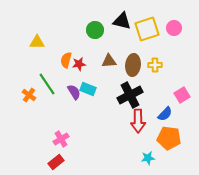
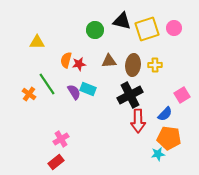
orange cross: moved 1 px up
cyan star: moved 10 px right, 4 px up
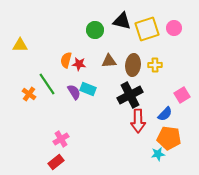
yellow triangle: moved 17 px left, 3 px down
red star: rotated 16 degrees clockwise
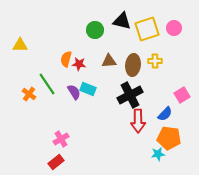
orange semicircle: moved 1 px up
yellow cross: moved 4 px up
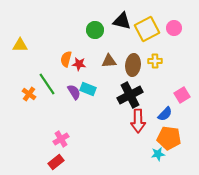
yellow square: rotated 10 degrees counterclockwise
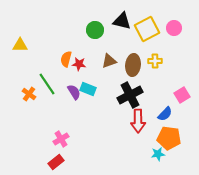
brown triangle: rotated 14 degrees counterclockwise
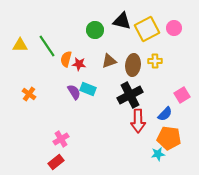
green line: moved 38 px up
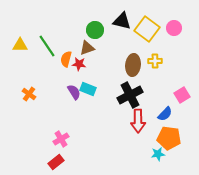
yellow square: rotated 25 degrees counterclockwise
brown triangle: moved 22 px left, 13 px up
